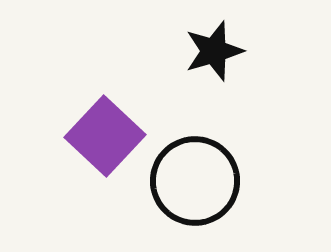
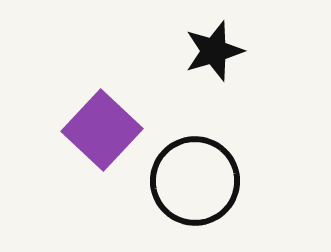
purple square: moved 3 px left, 6 px up
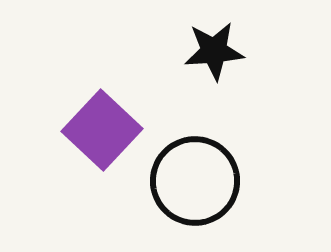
black star: rotated 12 degrees clockwise
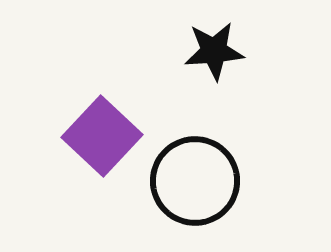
purple square: moved 6 px down
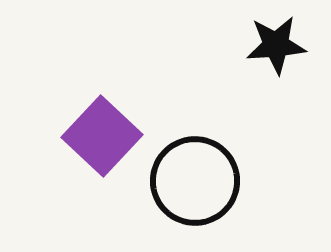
black star: moved 62 px right, 6 px up
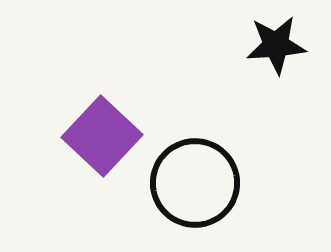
black circle: moved 2 px down
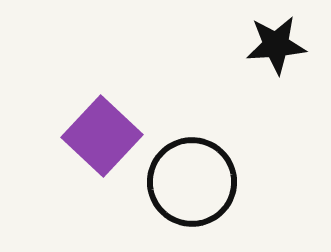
black circle: moved 3 px left, 1 px up
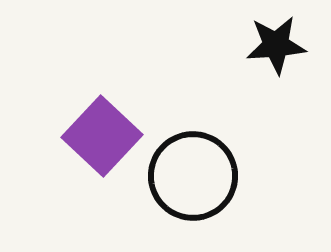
black circle: moved 1 px right, 6 px up
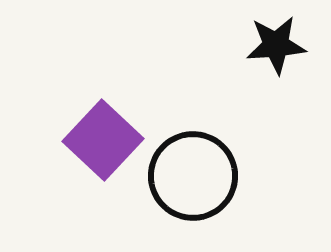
purple square: moved 1 px right, 4 px down
